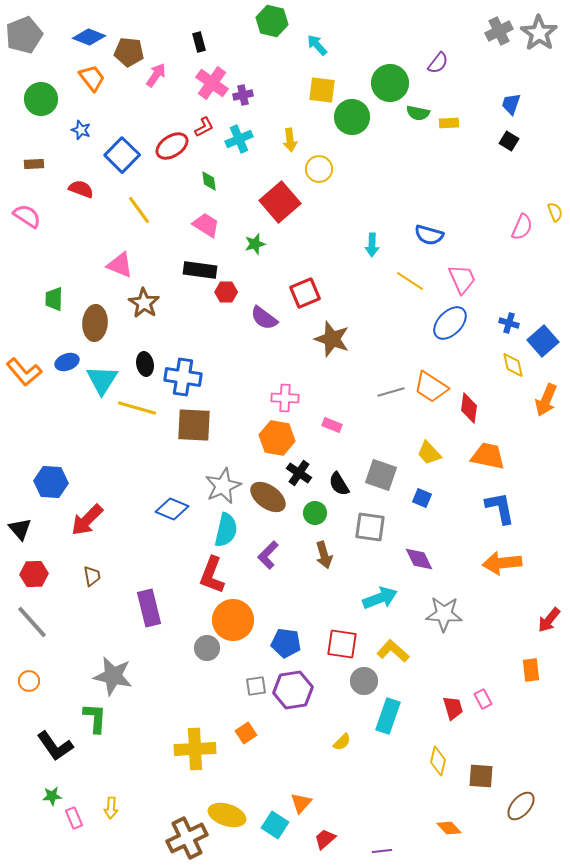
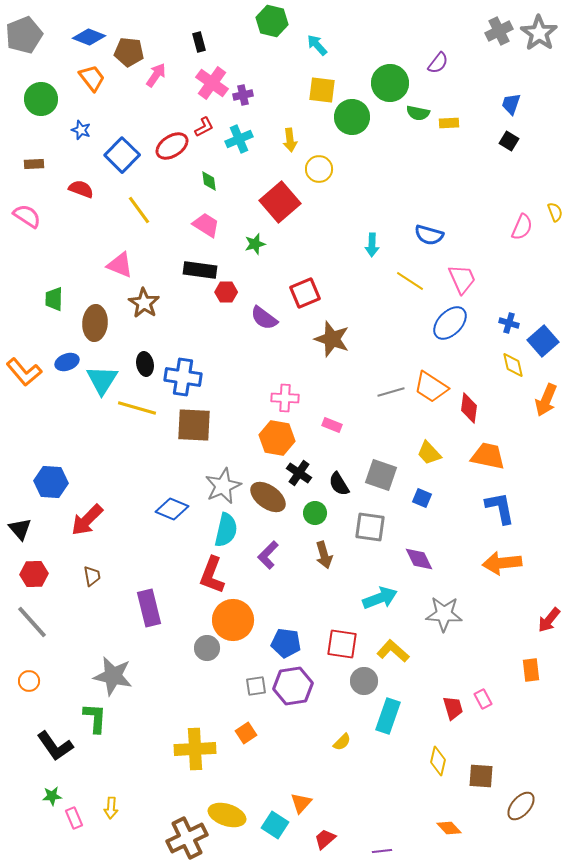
purple hexagon at (293, 690): moved 4 px up
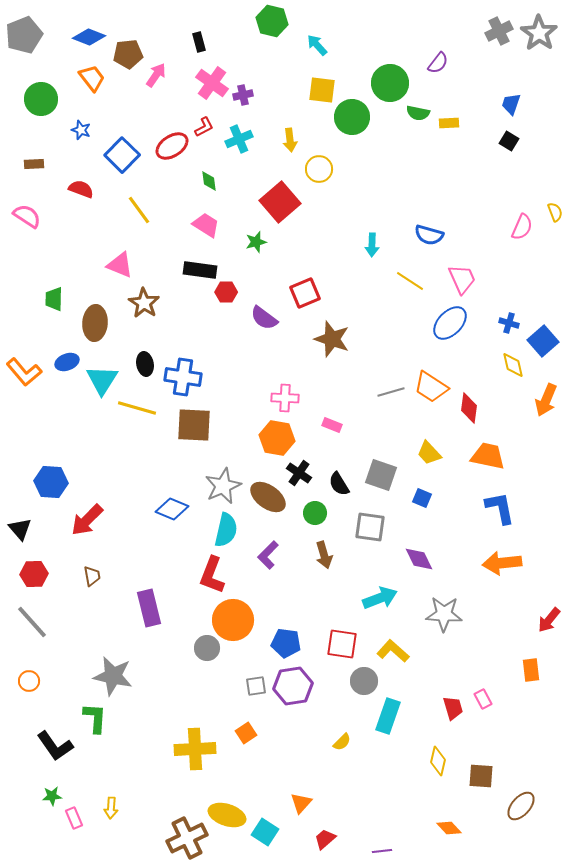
brown pentagon at (129, 52): moved 1 px left, 2 px down; rotated 12 degrees counterclockwise
green star at (255, 244): moved 1 px right, 2 px up
cyan square at (275, 825): moved 10 px left, 7 px down
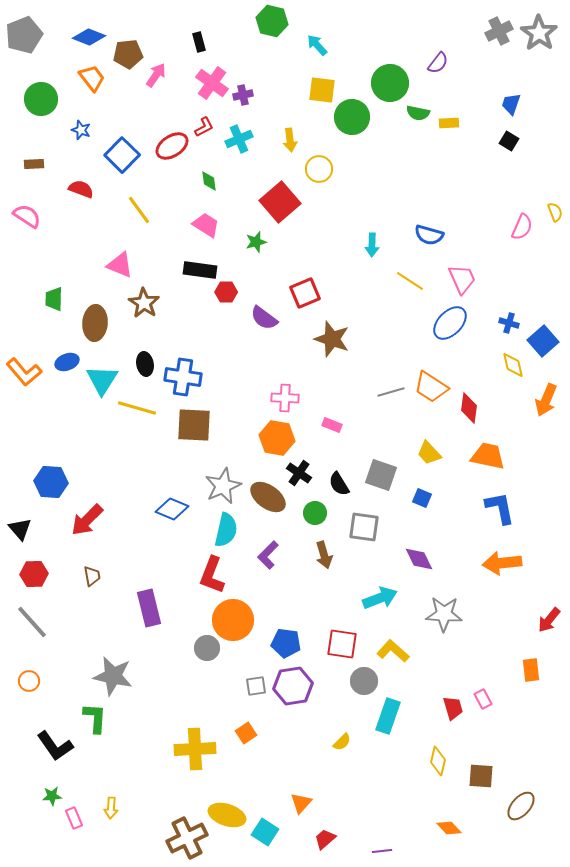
gray square at (370, 527): moved 6 px left
